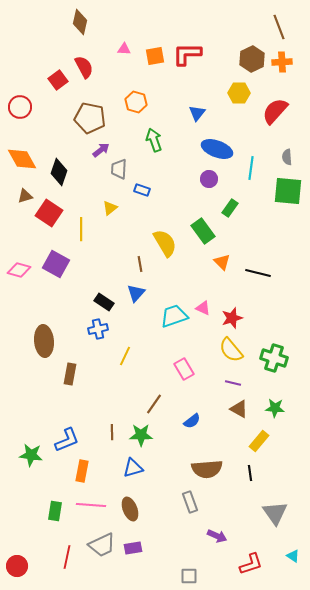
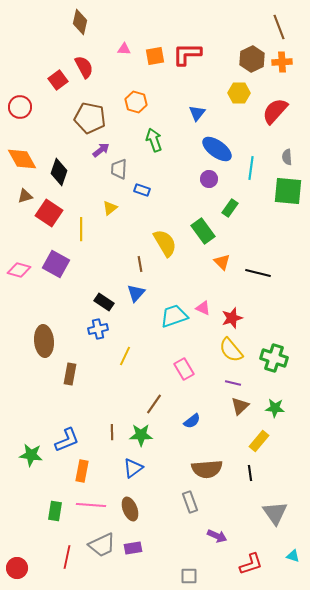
blue ellipse at (217, 149): rotated 16 degrees clockwise
brown triangle at (239, 409): moved 1 px right, 3 px up; rotated 48 degrees clockwise
blue triangle at (133, 468): rotated 20 degrees counterclockwise
cyan triangle at (293, 556): rotated 16 degrees counterclockwise
red circle at (17, 566): moved 2 px down
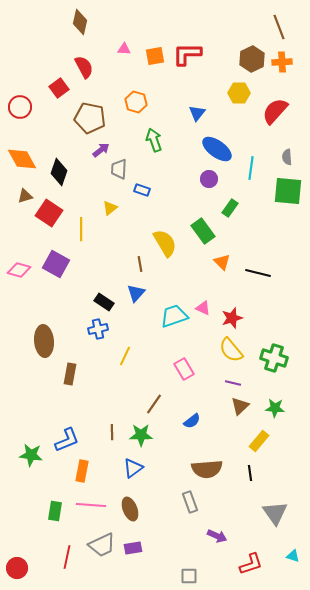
red square at (58, 80): moved 1 px right, 8 px down
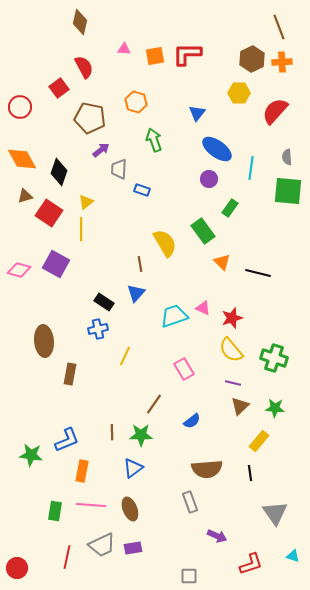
yellow triangle at (110, 208): moved 24 px left, 6 px up
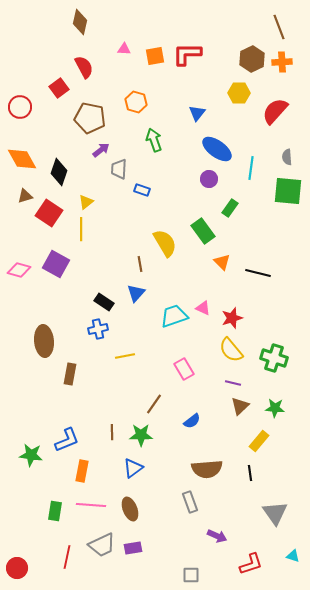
yellow line at (125, 356): rotated 54 degrees clockwise
gray square at (189, 576): moved 2 px right, 1 px up
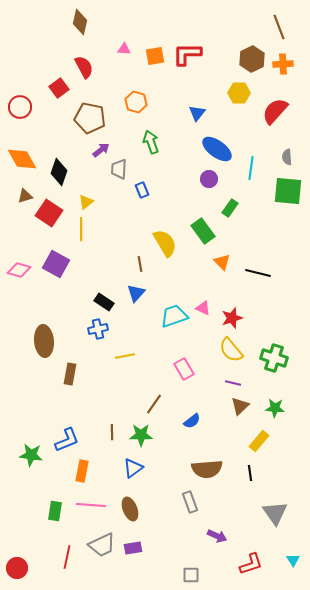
orange cross at (282, 62): moved 1 px right, 2 px down
green arrow at (154, 140): moved 3 px left, 2 px down
blue rectangle at (142, 190): rotated 49 degrees clockwise
cyan triangle at (293, 556): moved 4 px down; rotated 40 degrees clockwise
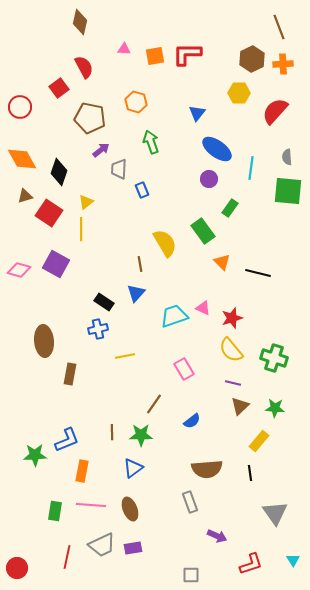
green star at (31, 455): moved 4 px right; rotated 10 degrees counterclockwise
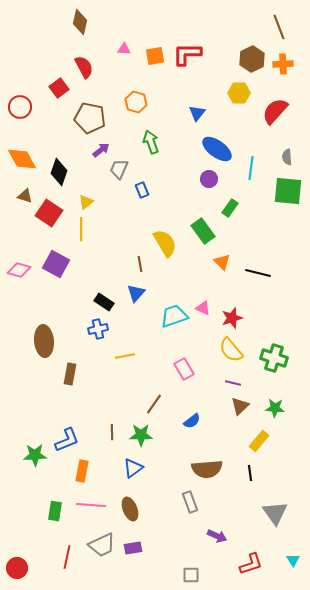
gray trapezoid at (119, 169): rotated 20 degrees clockwise
brown triangle at (25, 196): rotated 35 degrees clockwise
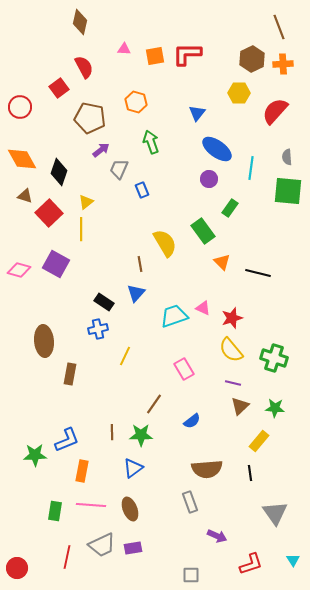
red square at (49, 213): rotated 12 degrees clockwise
yellow line at (125, 356): rotated 54 degrees counterclockwise
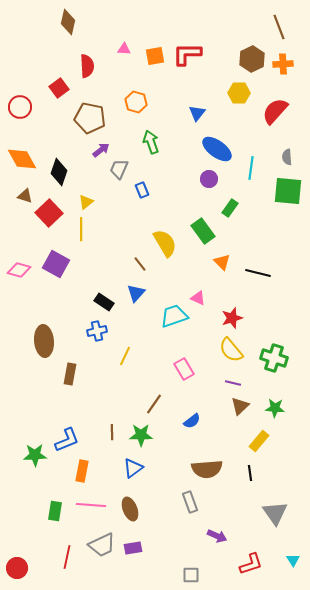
brown diamond at (80, 22): moved 12 px left
red semicircle at (84, 67): moved 3 px right, 1 px up; rotated 25 degrees clockwise
brown line at (140, 264): rotated 28 degrees counterclockwise
pink triangle at (203, 308): moved 5 px left, 10 px up
blue cross at (98, 329): moved 1 px left, 2 px down
